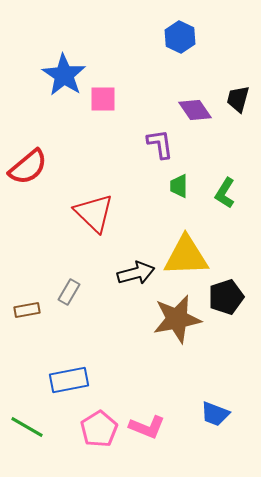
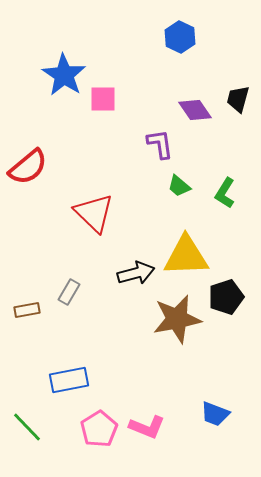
green trapezoid: rotated 50 degrees counterclockwise
green line: rotated 16 degrees clockwise
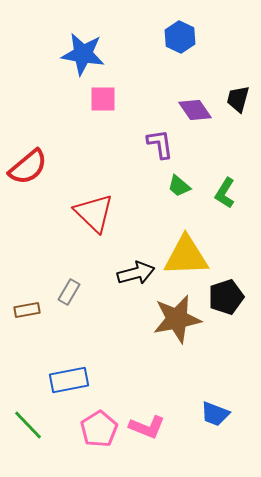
blue star: moved 19 px right, 21 px up; rotated 24 degrees counterclockwise
green line: moved 1 px right, 2 px up
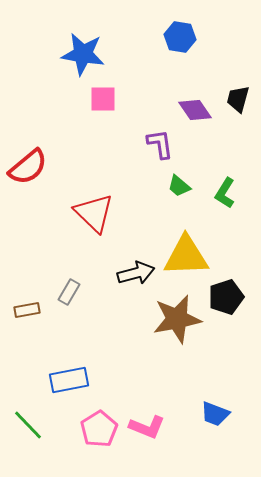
blue hexagon: rotated 16 degrees counterclockwise
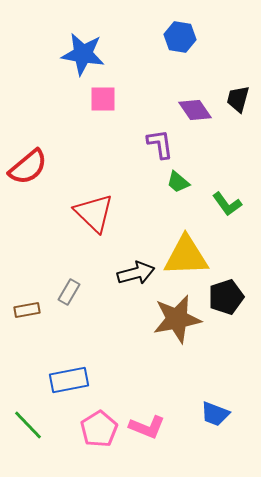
green trapezoid: moved 1 px left, 4 px up
green L-shape: moved 2 px right, 11 px down; rotated 68 degrees counterclockwise
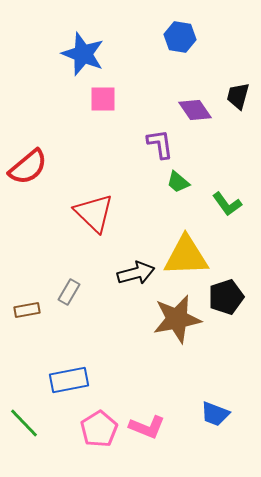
blue star: rotated 12 degrees clockwise
black trapezoid: moved 3 px up
green line: moved 4 px left, 2 px up
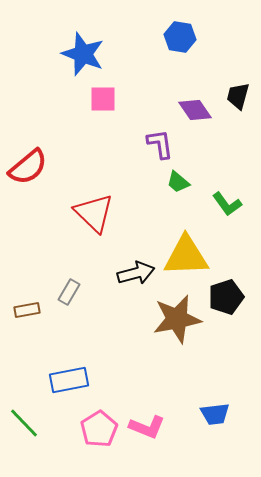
blue trapezoid: rotated 28 degrees counterclockwise
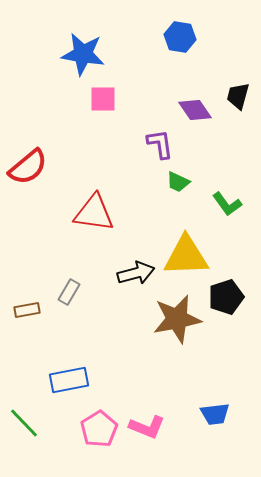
blue star: rotated 12 degrees counterclockwise
green trapezoid: rotated 15 degrees counterclockwise
red triangle: rotated 36 degrees counterclockwise
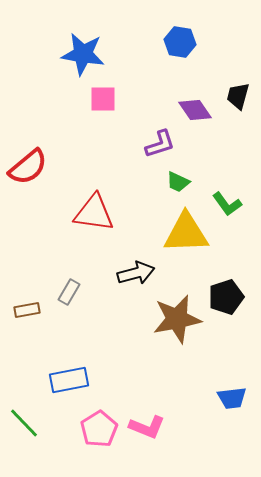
blue hexagon: moved 5 px down
purple L-shape: rotated 80 degrees clockwise
yellow triangle: moved 23 px up
blue trapezoid: moved 17 px right, 16 px up
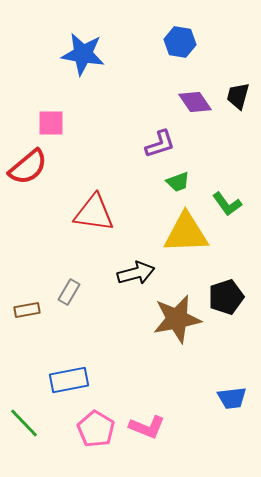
pink square: moved 52 px left, 24 px down
purple diamond: moved 8 px up
green trapezoid: rotated 45 degrees counterclockwise
pink pentagon: moved 3 px left; rotated 9 degrees counterclockwise
